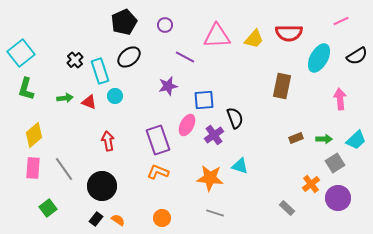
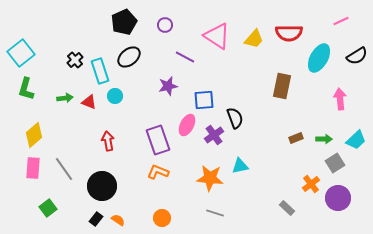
pink triangle at (217, 36): rotated 36 degrees clockwise
cyan triangle at (240, 166): rotated 30 degrees counterclockwise
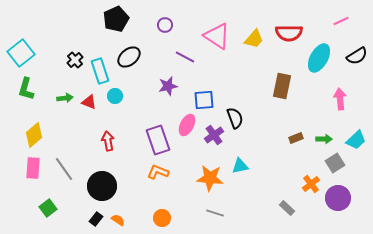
black pentagon at (124, 22): moved 8 px left, 3 px up
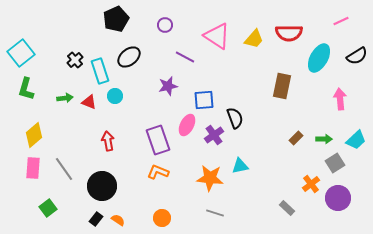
brown rectangle at (296, 138): rotated 24 degrees counterclockwise
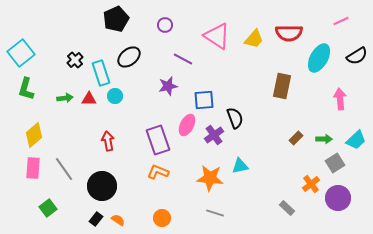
purple line at (185, 57): moved 2 px left, 2 px down
cyan rectangle at (100, 71): moved 1 px right, 2 px down
red triangle at (89, 102): moved 3 px up; rotated 21 degrees counterclockwise
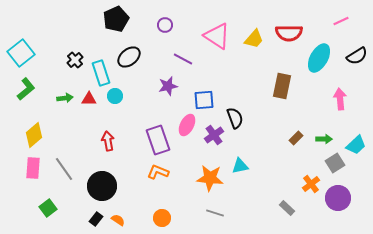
green L-shape at (26, 89): rotated 145 degrees counterclockwise
cyan trapezoid at (356, 140): moved 5 px down
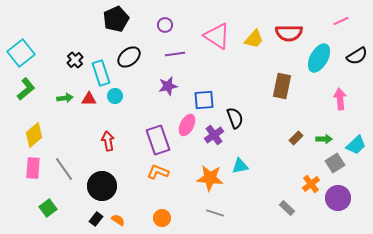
purple line at (183, 59): moved 8 px left, 5 px up; rotated 36 degrees counterclockwise
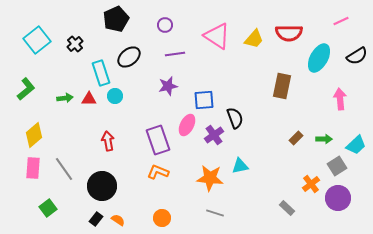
cyan square at (21, 53): moved 16 px right, 13 px up
black cross at (75, 60): moved 16 px up
gray square at (335, 163): moved 2 px right, 3 px down
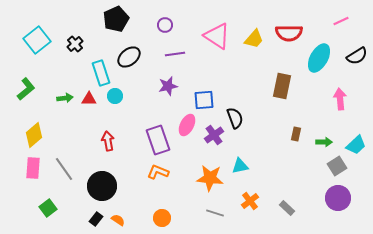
brown rectangle at (296, 138): moved 4 px up; rotated 32 degrees counterclockwise
green arrow at (324, 139): moved 3 px down
orange cross at (311, 184): moved 61 px left, 17 px down
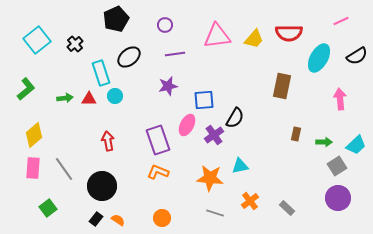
pink triangle at (217, 36): rotated 40 degrees counterclockwise
black semicircle at (235, 118): rotated 50 degrees clockwise
